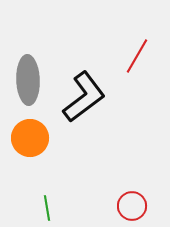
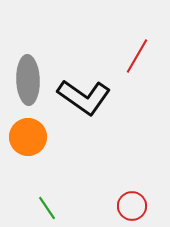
black L-shape: rotated 72 degrees clockwise
orange circle: moved 2 px left, 1 px up
green line: rotated 25 degrees counterclockwise
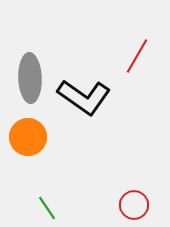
gray ellipse: moved 2 px right, 2 px up
red circle: moved 2 px right, 1 px up
